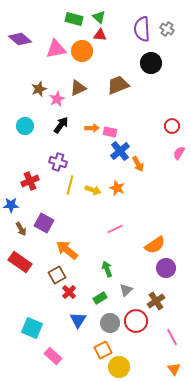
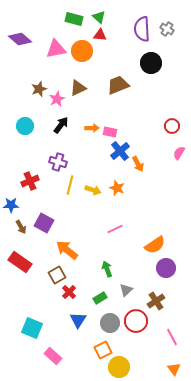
brown arrow at (21, 229): moved 2 px up
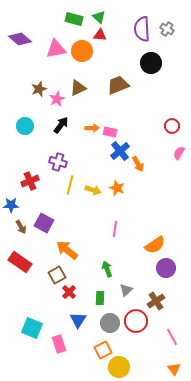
pink line at (115, 229): rotated 56 degrees counterclockwise
green rectangle at (100, 298): rotated 56 degrees counterclockwise
pink rectangle at (53, 356): moved 6 px right, 12 px up; rotated 30 degrees clockwise
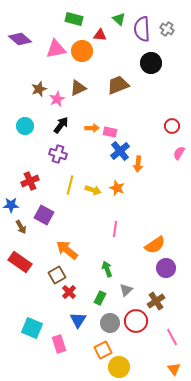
green triangle at (99, 17): moved 20 px right, 2 px down
purple cross at (58, 162): moved 8 px up
orange arrow at (138, 164): rotated 35 degrees clockwise
purple square at (44, 223): moved 8 px up
green rectangle at (100, 298): rotated 24 degrees clockwise
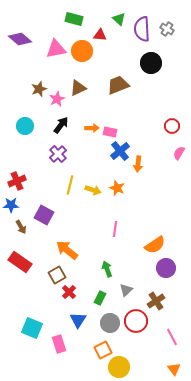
purple cross at (58, 154): rotated 30 degrees clockwise
red cross at (30, 181): moved 13 px left
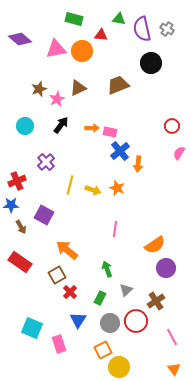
green triangle at (119, 19): rotated 32 degrees counterclockwise
purple semicircle at (142, 29): rotated 10 degrees counterclockwise
red triangle at (100, 35): moved 1 px right
purple cross at (58, 154): moved 12 px left, 8 px down
red cross at (69, 292): moved 1 px right
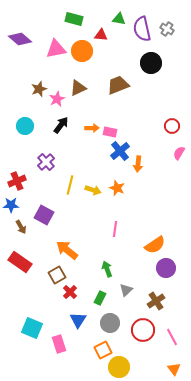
red circle at (136, 321): moved 7 px right, 9 px down
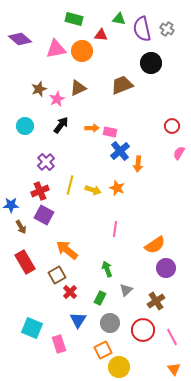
brown trapezoid at (118, 85): moved 4 px right
red cross at (17, 181): moved 23 px right, 10 px down
red rectangle at (20, 262): moved 5 px right; rotated 25 degrees clockwise
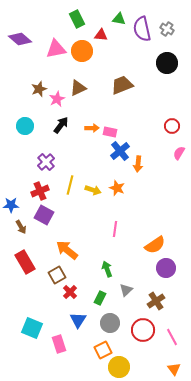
green rectangle at (74, 19): moved 3 px right; rotated 48 degrees clockwise
black circle at (151, 63): moved 16 px right
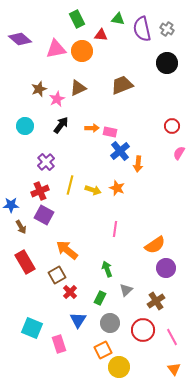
green triangle at (119, 19): moved 1 px left
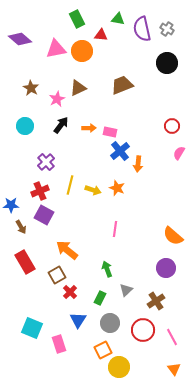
brown star at (39, 89): moved 8 px left, 1 px up; rotated 21 degrees counterclockwise
orange arrow at (92, 128): moved 3 px left
orange semicircle at (155, 245): moved 18 px right, 9 px up; rotated 75 degrees clockwise
